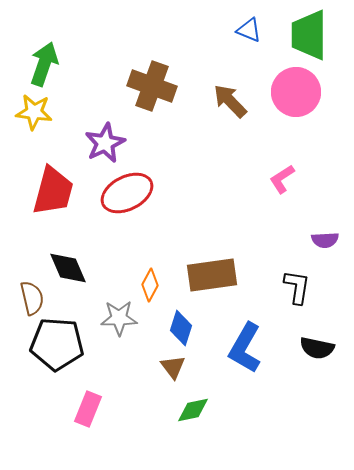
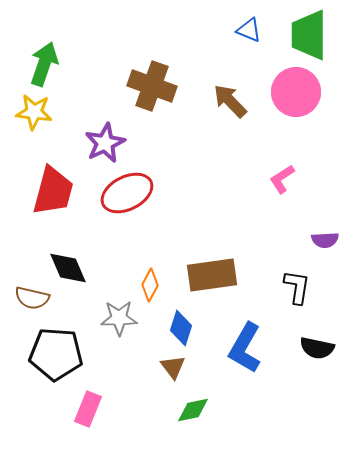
brown semicircle: rotated 116 degrees clockwise
black pentagon: moved 1 px left, 10 px down
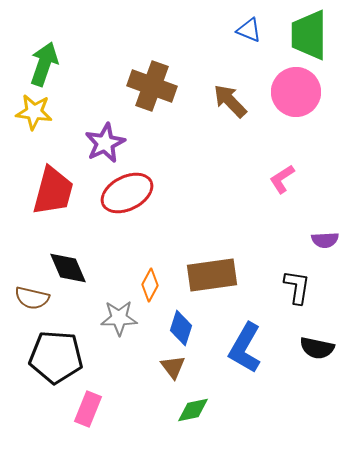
black pentagon: moved 3 px down
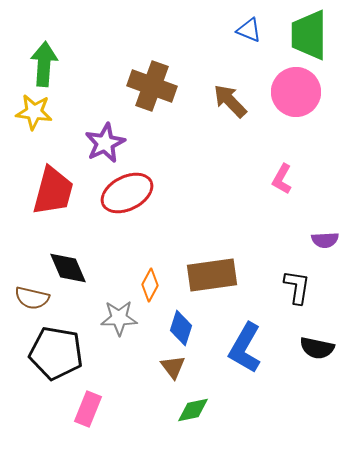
green arrow: rotated 15 degrees counterclockwise
pink L-shape: rotated 28 degrees counterclockwise
black pentagon: moved 4 px up; rotated 6 degrees clockwise
